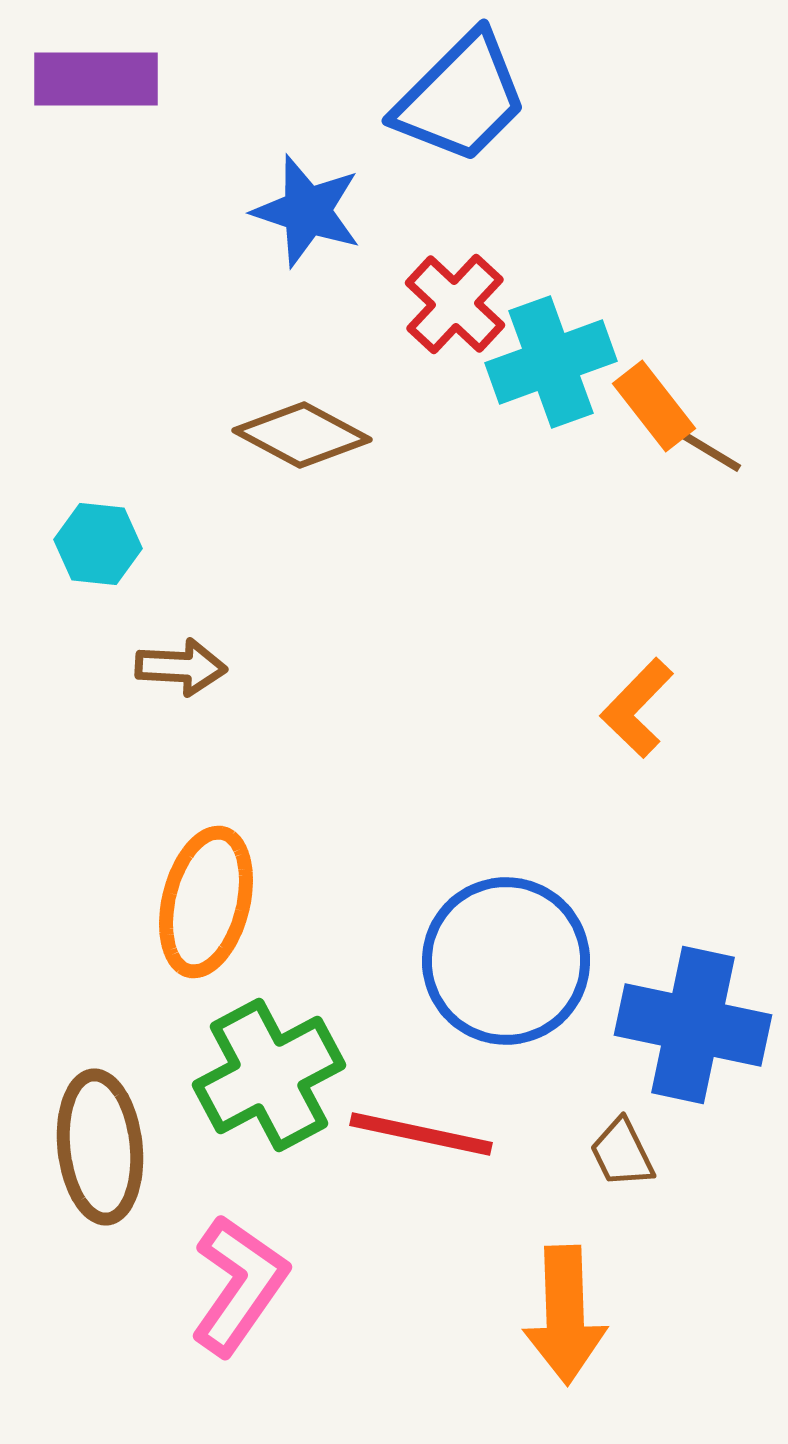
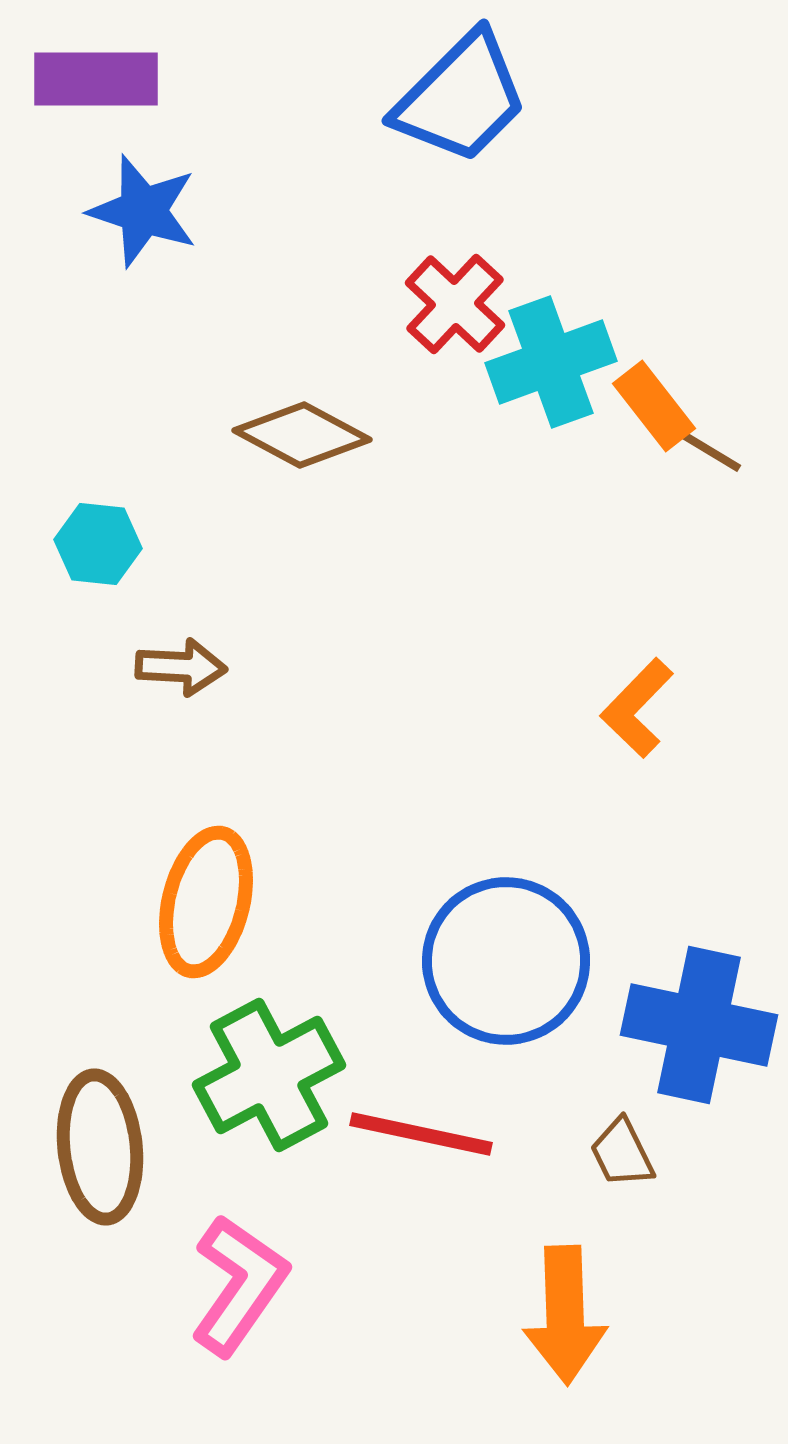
blue star: moved 164 px left
blue cross: moved 6 px right
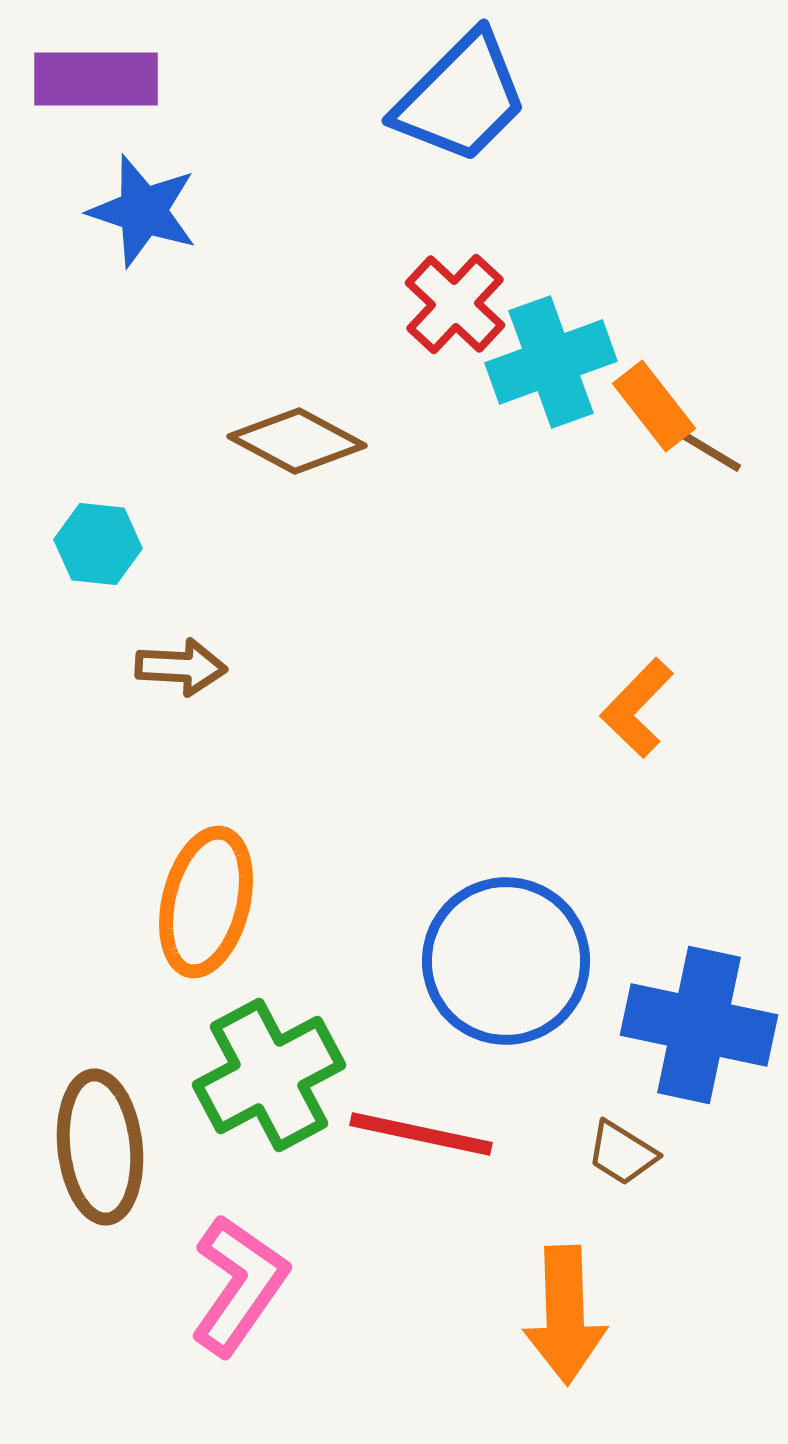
brown diamond: moved 5 px left, 6 px down
brown trapezoid: rotated 32 degrees counterclockwise
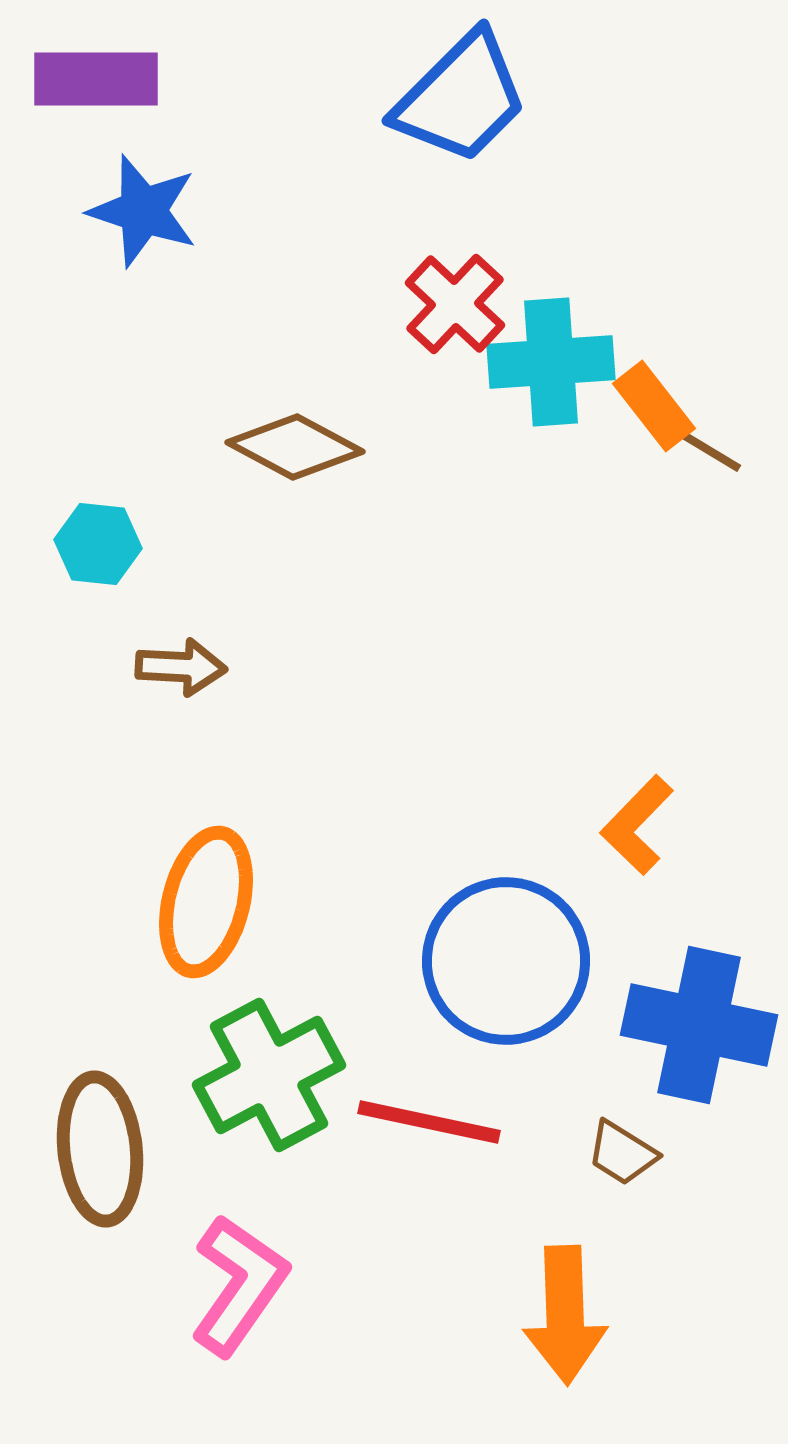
cyan cross: rotated 16 degrees clockwise
brown diamond: moved 2 px left, 6 px down
orange L-shape: moved 117 px down
red line: moved 8 px right, 12 px up
brown ellipse: moved 2 px down
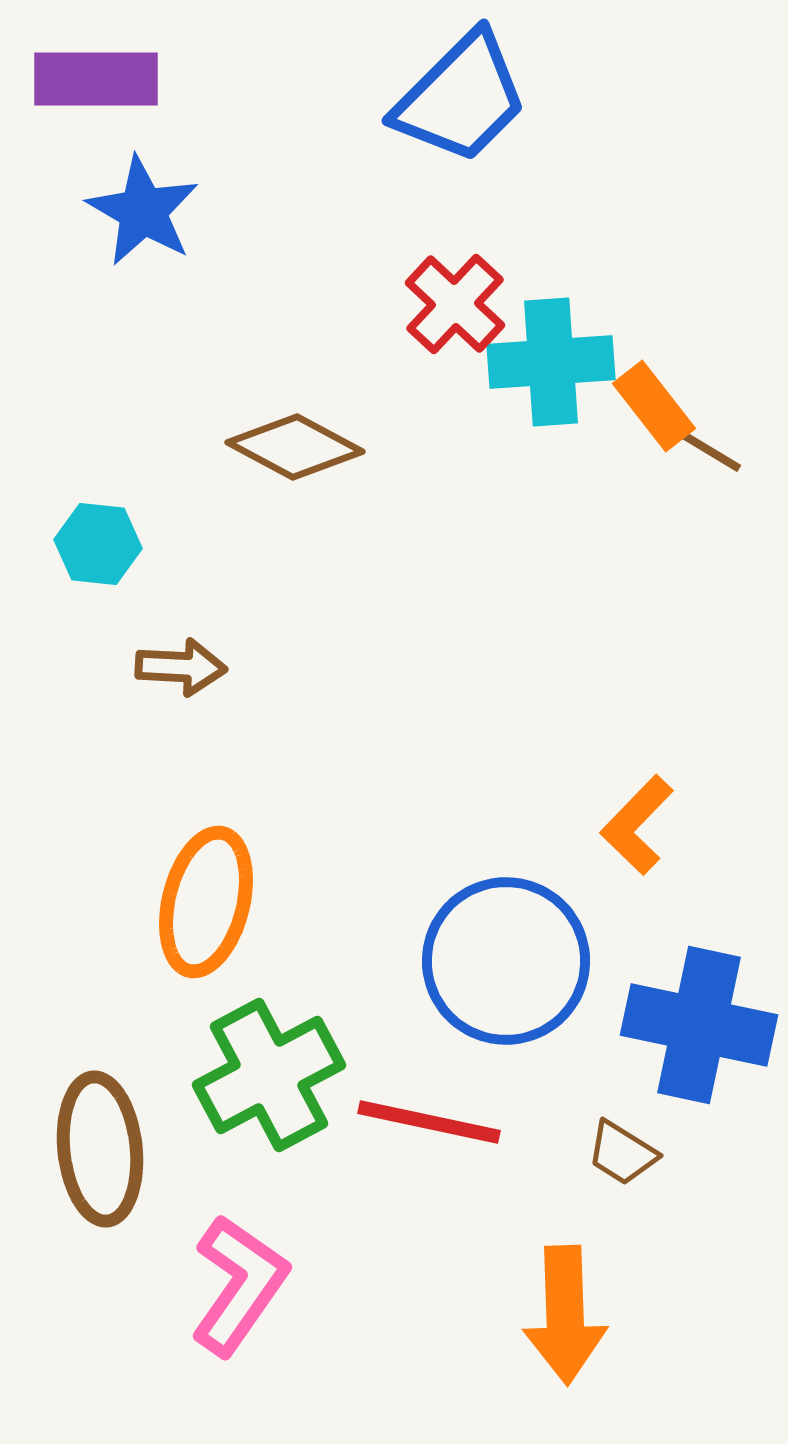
blue star: rotated 12 degrees clockwise
